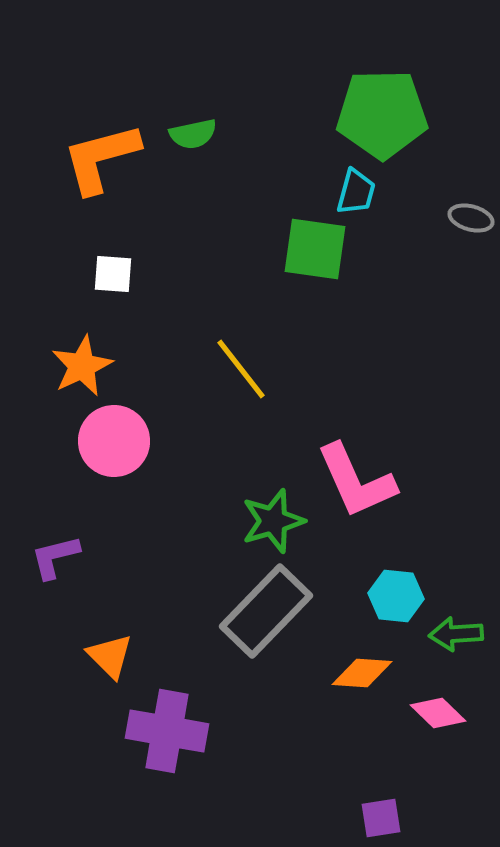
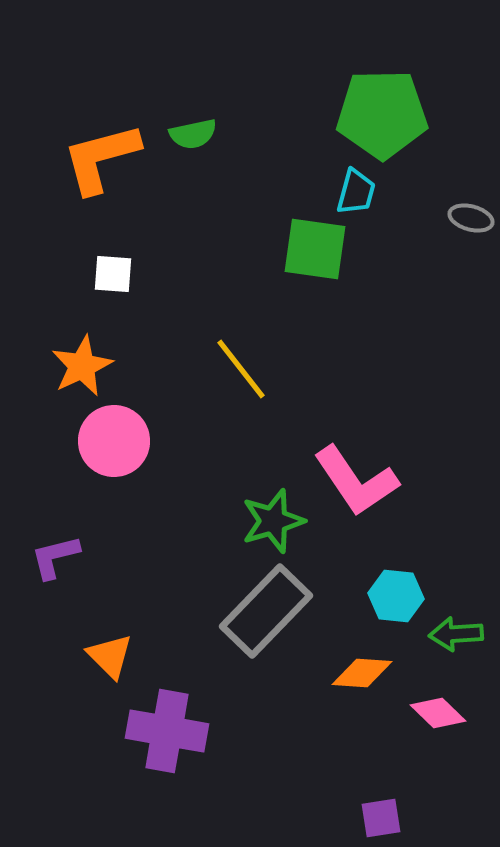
pink L-shape: rotated 10 degrees counterclockwise
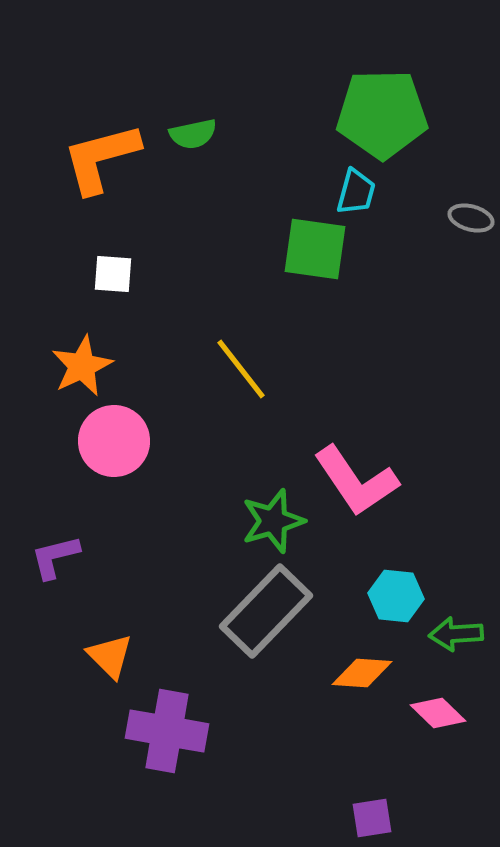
purple square: moved 9 px left
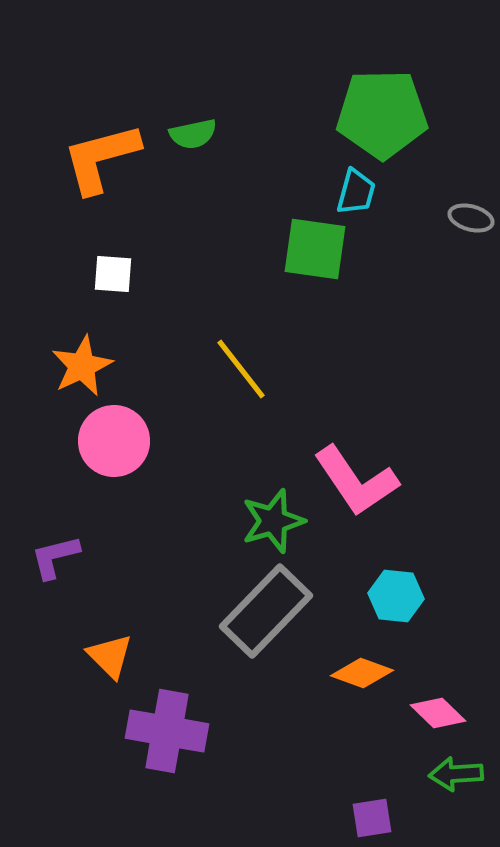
green arrow: moved 140 px down
orange diamond: rotated 16 degrees clockwise
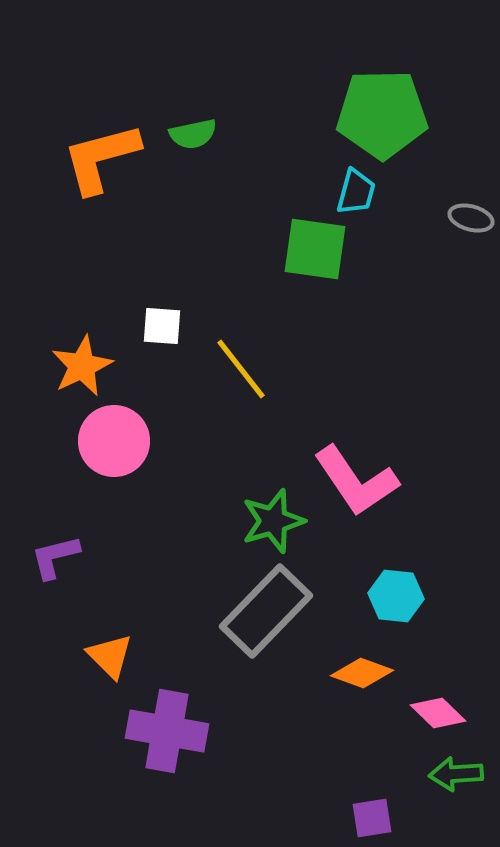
white square: moved 49 px right, 52 px down
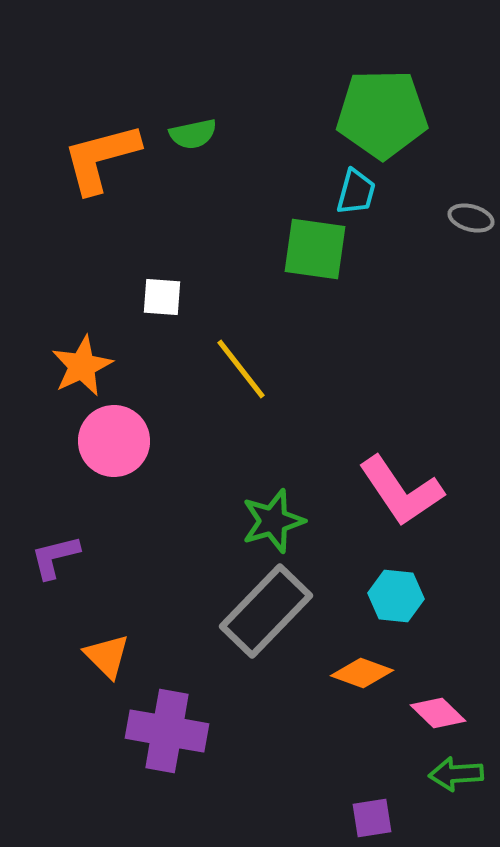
white square: moved 29 px up
pink L-shape: moved 45 px right, 10 px down
orange triangle: moved 3 px left
